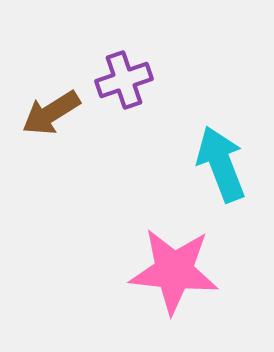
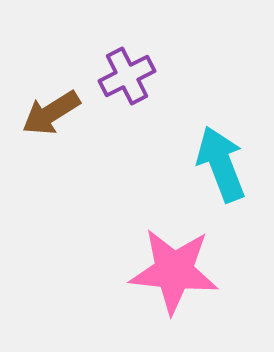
purple cross: moved 3 px right, 4 px up; rotated 8 degrees counterclockwise
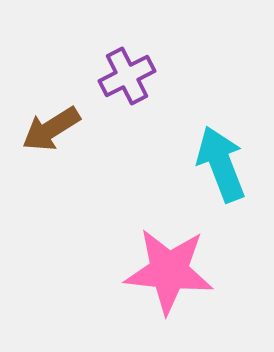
brown arrow: moved 16 px down
pink star: moved 5 px left
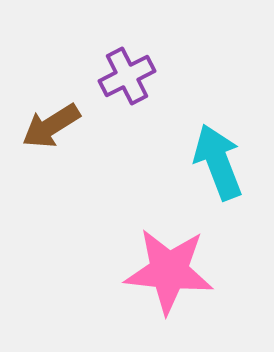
brown arrow: moved 3 px up
cyan arrow: moved 3 px left, 2 px up
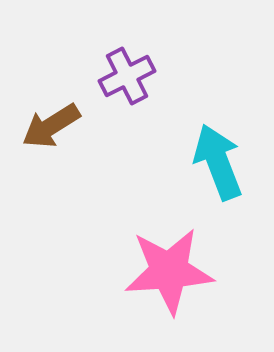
pink star: rotated 10 degrees counterclockwise
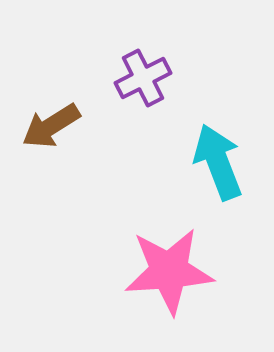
purple cross: moved 16 px right, 2 px down
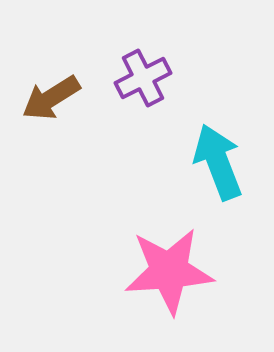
brown arrow: moved 28 px up
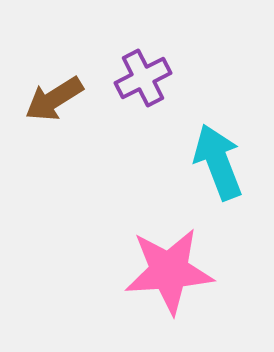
brown arrow: moved 3 px right, 1 px down
